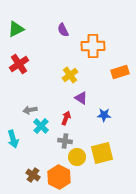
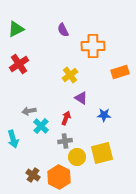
gray arrow: moved 1 px left, 1 px down
gray cross: rotated 16 degrees counterclockwise
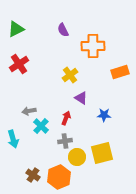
orange hexagon: rotated 10 degrees clockwise
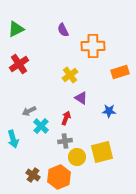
gray arrow: rotated 16 degrees counterclockwise
blue star: moved 5 px right, 4 px up
yellow square: moved 1 px up
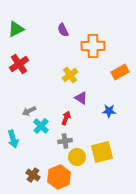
orange rectangle: rotated 12 degrees counterclockwise
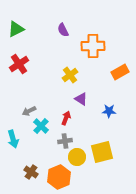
purple triangle: moved 1 px down
brown cross: moved 2 px left, 3 px up
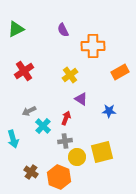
red cross: moved 5 px right, 7 px down
cyan cross: moved 2 px right
orange hexagon: rotated 15 degrees counterclockwise
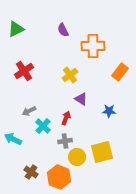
orange rectangle: rotated 24 degrees counterclockwise
cyan arrow: rotated 132 degrees clockwise
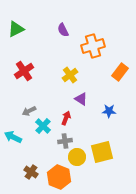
orange cross: rotated 15 degrees counterclockwise
cyan arrow: moved 2 px up
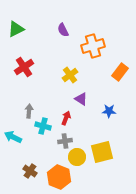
red cross: moved 4 px up
gray arrow: rotated 120 degrees clockwise
cyan cross: rotated 28 degrees counterclockwise
brown cross: moved 1 px left, 1 px up
